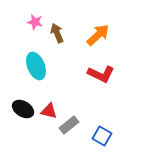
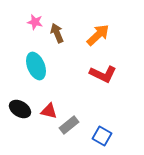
red L-shape: moved 2 px right
black ellipse: moved 3 px left
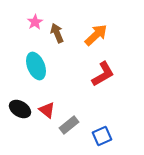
pink star: rotated 28 degrees clockwise
orange arrow: moved 2 px left
red L-shape: rotated 56 degrees counterclockwise
red triangle: moved 2 px left, 1 px up; rotated 24 degrees clockwise
blue square: rotated 36 degrees clockwise
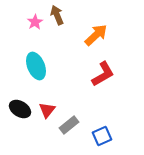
brown arrow: moved 18 px up
red triangle: rotated 30 degrees clockwise
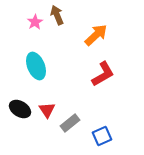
red triangle: rotated 12 degrees counterclockwise
gray rectangle: moved 1 px right, 2 px up
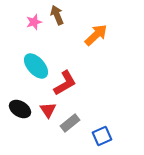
pink star: moved 1 px left; rotated 14 degrees clockwise
cyan ellipse: rotated 20 degrees counterclockwise
red L-shape: moved 38 px left, 9 px down
red triangle: moved 1 px right
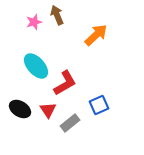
blue square: moved 3 px left, 31 px up
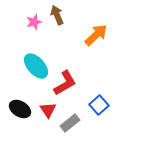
blue square: rotated 18 degrees counterclockwise
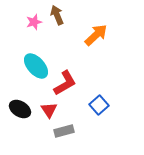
red triangle: moved 1 px right
gray rectangle: moved 6 px left, 8 px down; rotated 24 degrees clockwise
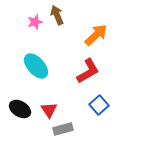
pink star: moved 1 px right
red L-shape: moved 23 px right, 12 px up
gray rectangle: moved 1 px left, 2 px up
